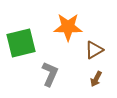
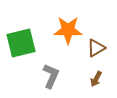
orange star: moved 3 px down
brown triangle: moved 2 px right, 2 px up
gray L-shape: moved 1 px right, 2 px down
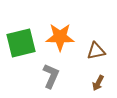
orange star: moved 8 px left, 7 px down
brown triangle: moved 3 px down; rotated 18 degrees clockwise
brown arrow: moved 2 px right, 4 px down
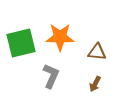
brown triangle: moved 1 px right, 1 px down; rotated 18 degrees clockwise
brown arrow: moved 3 px left, 1 px down
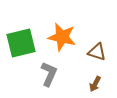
orange star: moved 2 px right; rotated 12 degrees clockwise
brown triangle: rotated 12 degrees clockwise
gray L-shape: moved 2 px left, 2 px up
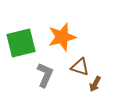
orange star: rotated 28 degrees counterclockwise
brown triangle: moved 17 px left, 15 px down
gray L-shape: moved 4 px left, 1 px down
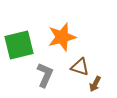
green square: moved 2 px left, 2 px down
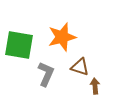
green square: rotated 24 degrees clockwise
gray L-shape: moved 1 px right, 1 px up
brown arrow: moved 2 px down; rotated 147 degrees clockwise
